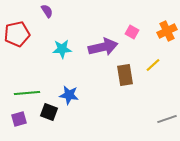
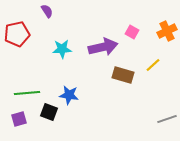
brown rectangle: moved 2 px left; rotated 65 degrees counterclockwise
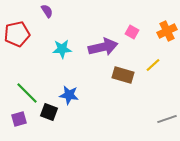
green line: rotated 50 degrees clockwise
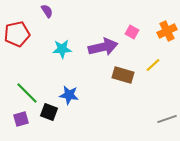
purple square: moved 2 px right
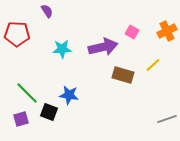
red pentagon: rotated 15 degrees clockwise
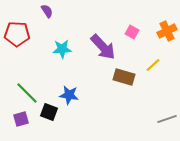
purple arrow: rotated 60 degrees clockwise
brown rectangle: moved 1 px right, 2 px down
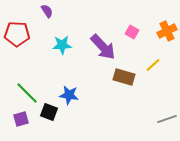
cyan star: moved 4 px up
